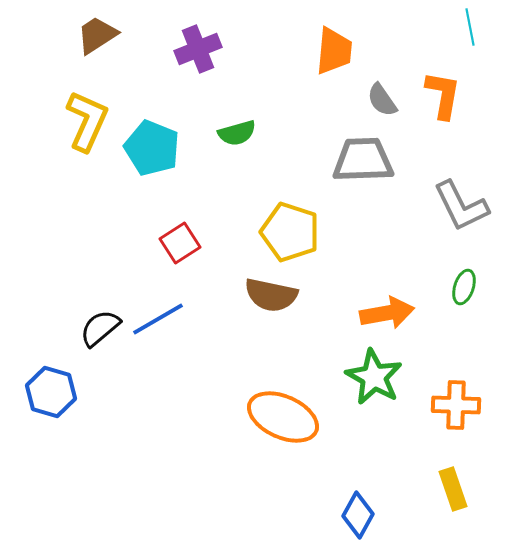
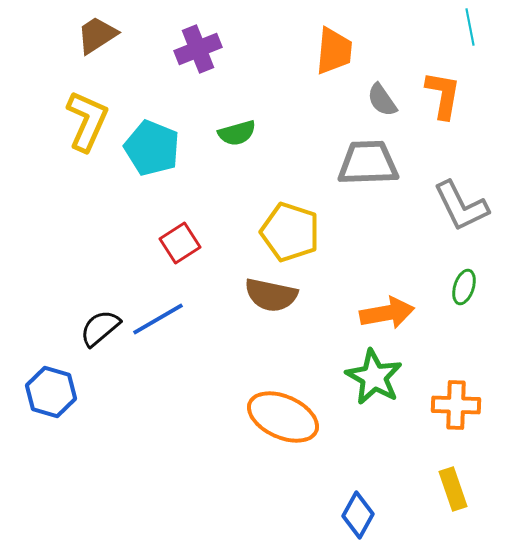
gray trapezoid: moved 5 px right, 3 px down
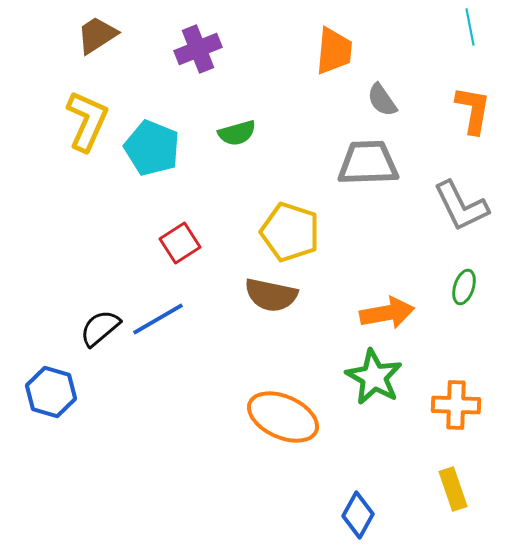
orange L-shape: moved 30 px right, 15 px down
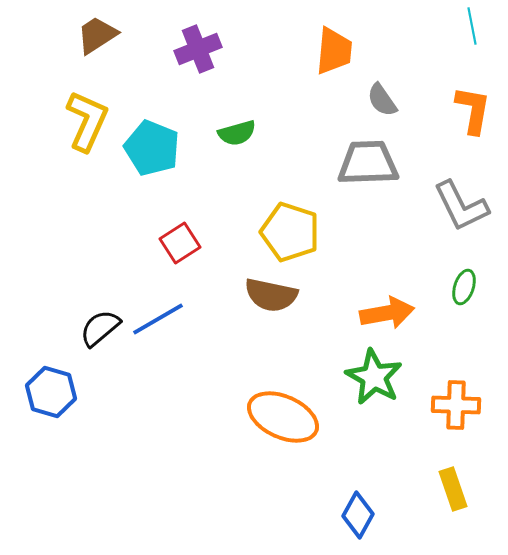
cyan line: moved 2 px right, 1 px up
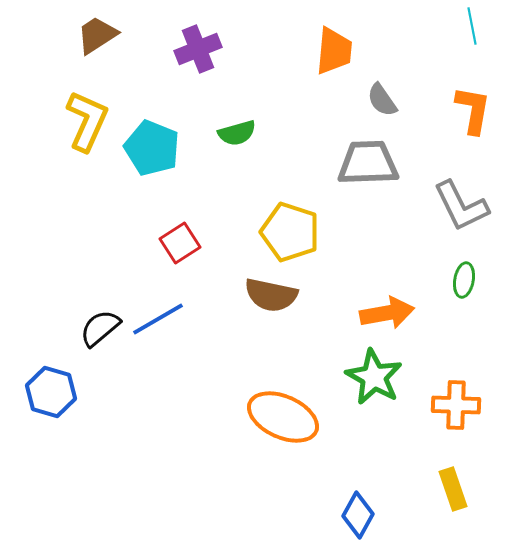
green ellipse: moved 7 px up; rotated 8 degrees counterclockwise
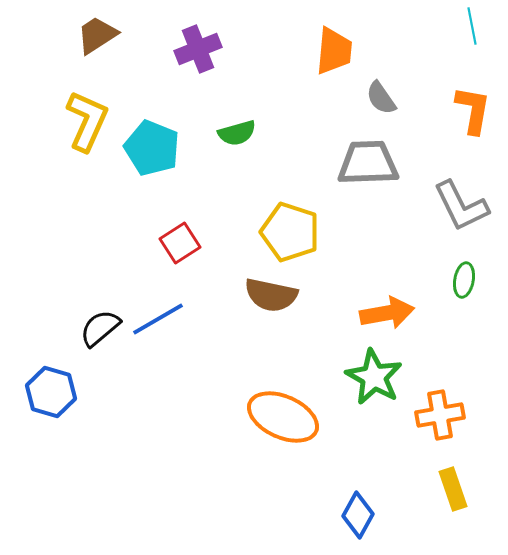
gray semicircle: moved 1 px left, 2 px up
orange cross: moved 16 px left, 10 px down; rotated 12 degrees counterclockwise
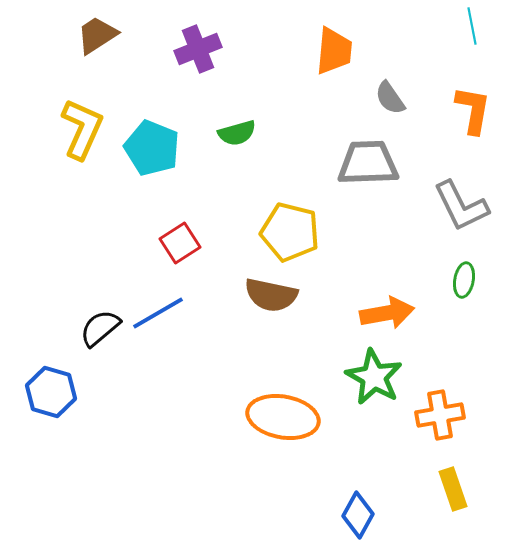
gray semicircle: moved 9 px right
yellow L-shape: moved 5 px left, 8 px down
yellow pentagon: rotated 4 degrees counterclockwise
blue line: moved 6 px up
orange ellipse: rotated 14 degrees counterclockwise
